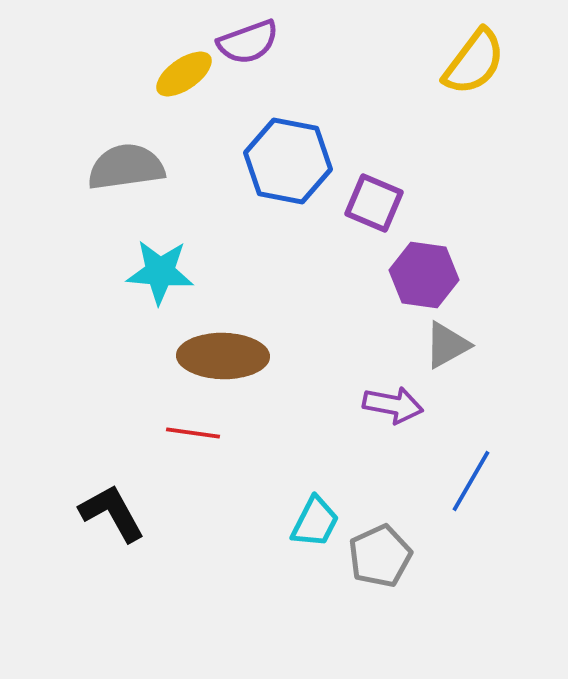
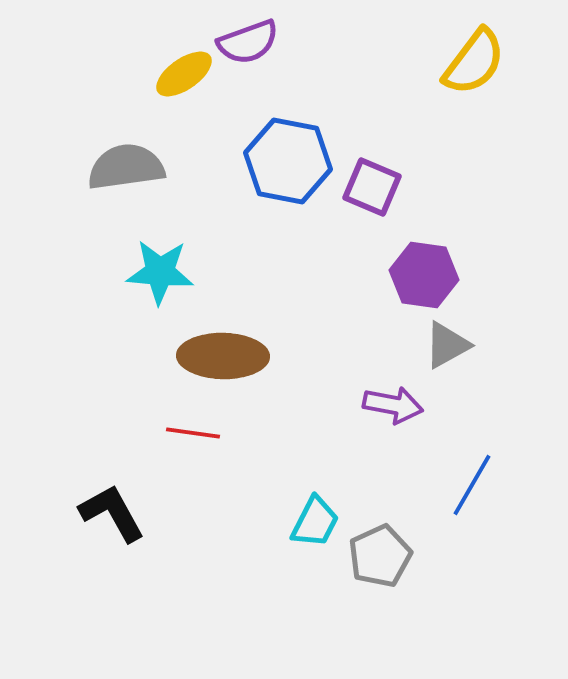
purple square: moved 2 px left, 16 px up
blue line: moved 1 px right, 4 px down
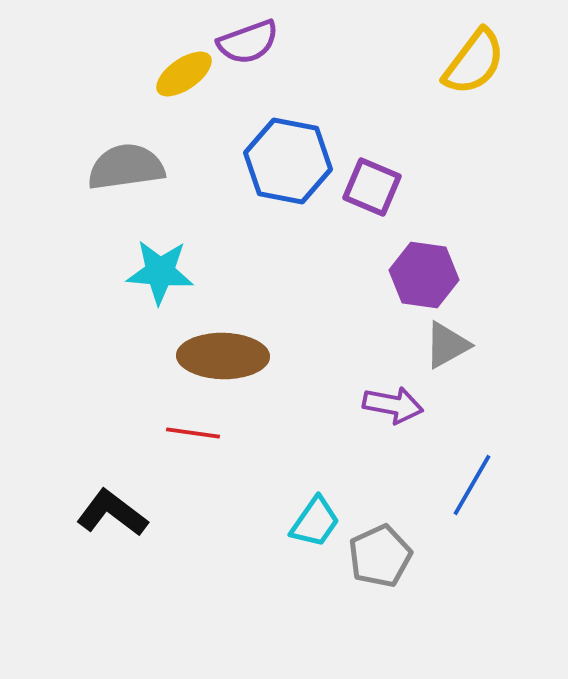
black L-shape: rotated 24 degrees counterclockwise
cyan trapezoid: rotated 8 degrees clockwise
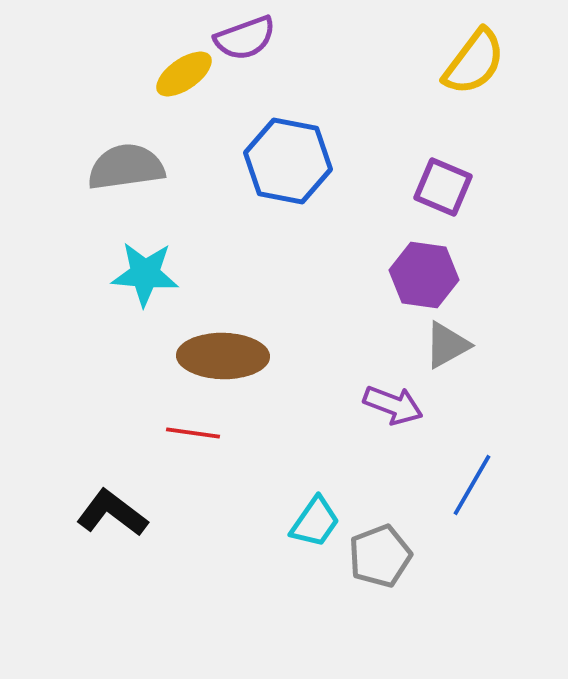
purple semicircle: moved 3 px left, 4 px up
purple square: moved 71 px right
cyan star: moved 15 px left, 2 px down
purple arrow: rotated 10 degrees clockwise
gray pentagon: rotated 4 degrees clockwise
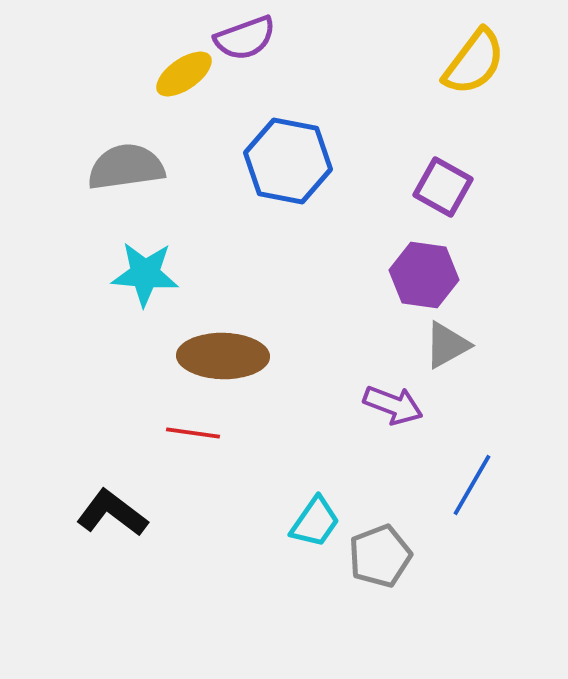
purple square: rotated 6 degrees clockwise
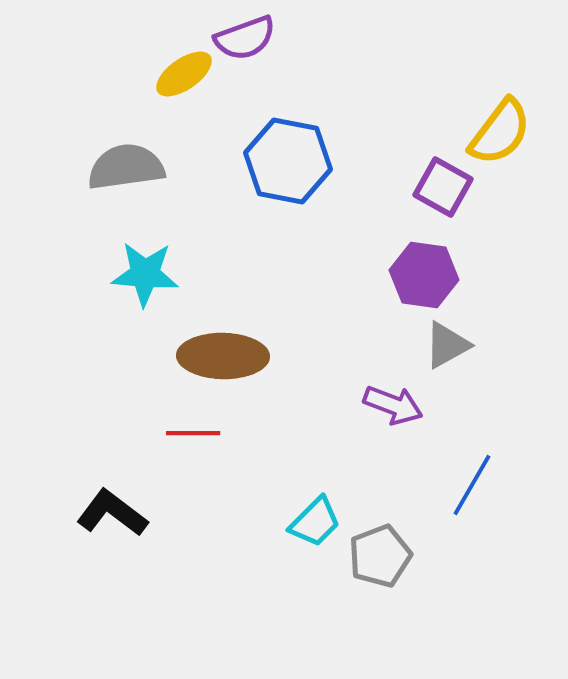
yellow semicircle: moved 26 px right, 70 px down
red line: rotated 8 degrees counterclockwise
cyan trapezoid: rotated 10 degrees clockwise
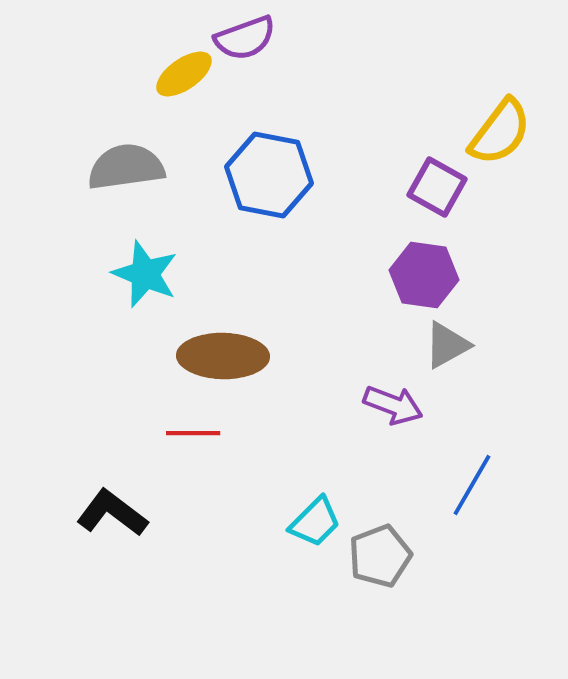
blue hexagon: moved 19 px left, 14 px down
purple square: moved 6 px left
cyan star: rotated 18 degrees clockwise
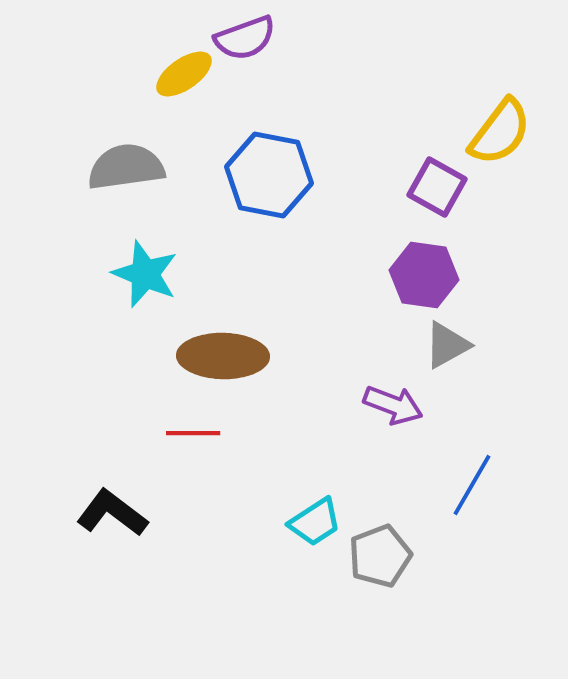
cyan trapezoid: rotated 12 degrees clockwise
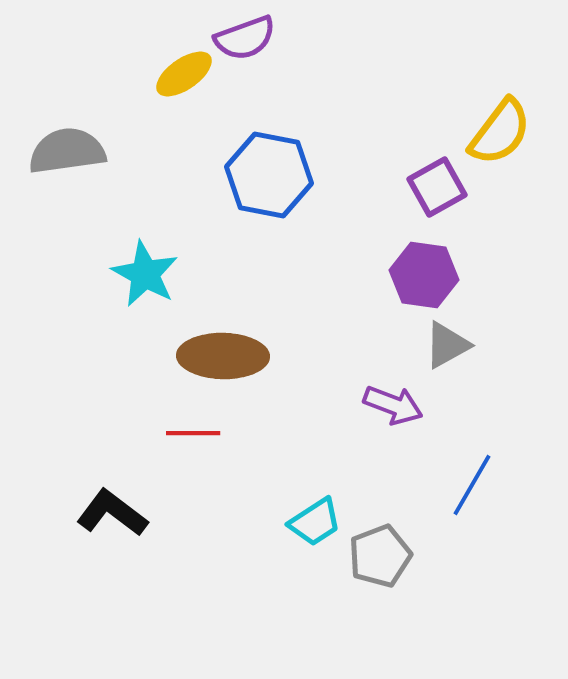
gray semicircle: moved 59 px left, 16 px up
purple square: rotated 32 degrees clockwise
cyan star: rotated 6 degrees clockwise
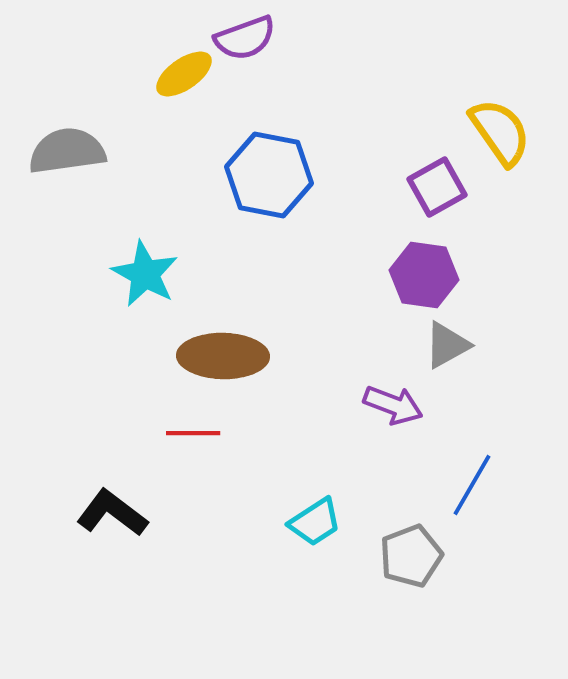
yellow semicircle: rotated 72 degrees counterclockwise
gray pentagon: moved 31 px right
